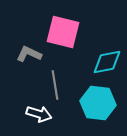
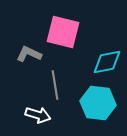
white arrow: moved 1 px left, 1 px down
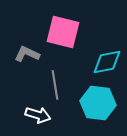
gray L-shape: moved 2 px left
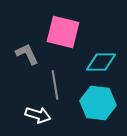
gray L-shape: rotated 40 degrees clockwise
cyan diamond: moved 6 px left; rotated 12 degrees clockwise
